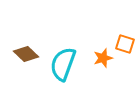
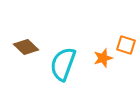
orange square: moved 1 px right, 1 px down
brown diamond: moved 7 px up
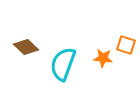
orange star: rotated 24 degrees clockwise
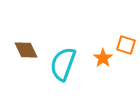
brown diamond: moved 3 px down; rotated 20 degrees clockwise
orange star: rotated 30 degrees clockwise
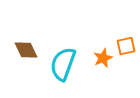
orange square: moved 1 px down; rotated 30 degrees counterclockwise
orange star: rotated 12 degrees clockwise
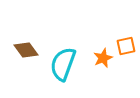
brown diamond: rotated 10 degrees counterclockwise
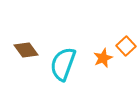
orange square: rotated 30 degrees counterclockwise
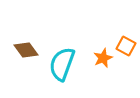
orange square: rotated 18 degrees counterclockwise
cyan semicircle: moved 1 px left
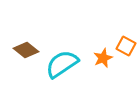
brown diamond: rotated 15 degrees counterclockwise
cyan semicircle: rotated 36 degrees clockwise
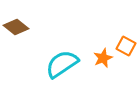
brown diamond: moved 10 px left, 23 px up
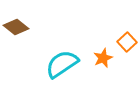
orange square: moved 1 px right, 4 px up; rotated 18 degrees clockwise
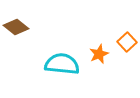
orange star: moved 4 px left, 4 px up
cyan semicircle: rotated 40 degrees clockwise
